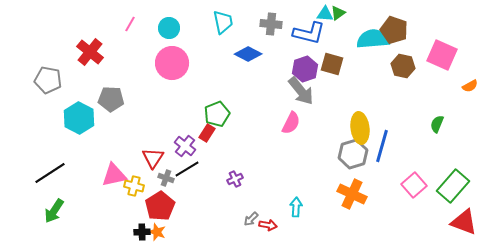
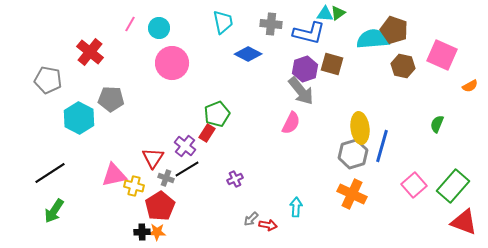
cyan circle at (169, 28): moved 10 px left
orange star at (157, 232): rotated 18 degrees counterclockwise
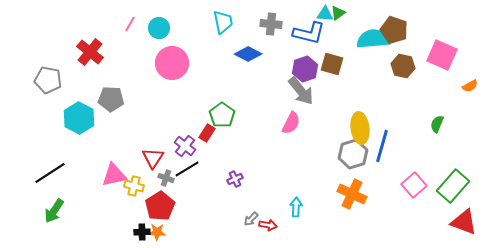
green pentagon at (217, 114): moved 5 px right, 1 px down; rotated 15 degrees counterclockwise
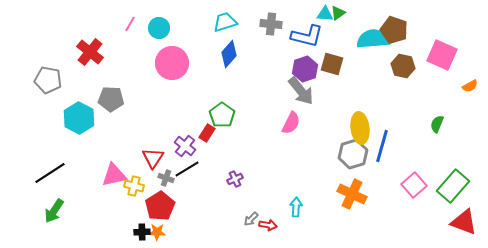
cyan trapezoid at (223, 22): moved 2 px right; rotated 95 degrees counterclockwise
blue L-shape at (309, 33): moved 2 px left, 3 px down
blue diamond at (248, 54): moved 19 px left; rotated 76 degrees counterclockwise
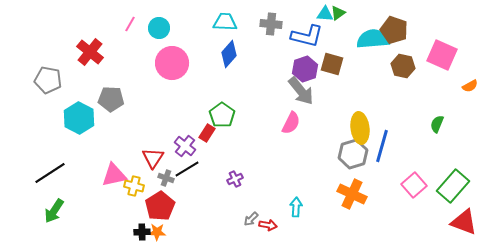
cyan trapezoid at (225, 22): rotated 20 degrees clockwise
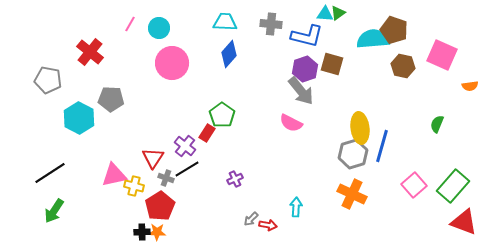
orange semicircle at (470, 86): rotated 21 degrees clockwise
pink semicircle at (291, 123): rotated 90 degrees clockwise
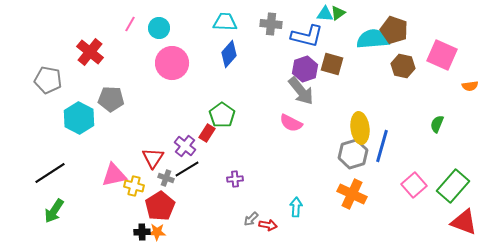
purple cross at (235, 179): rotated 21 degrees clockwise
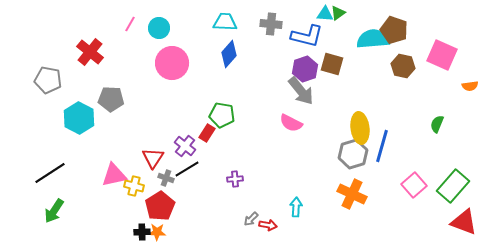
green pentagon at (222, 115): rotated 25 degrees counterclockwise
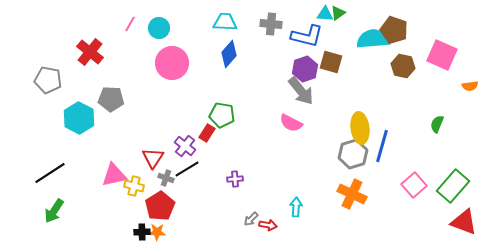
brown square at (332, 64): moved 1 px left, 2 px up
